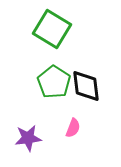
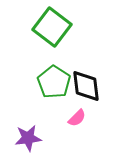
green square: moved 2 px up; rotated 6 degrees clockwise
pink semicircle: moved 4 px right, 10 px up; rotated 24 degrees clockwise
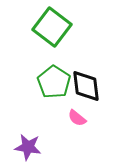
pink semicircle: rotated 84 degrees clockwise
purple star: moved 9 px down; rotated 16 degrees clockwise
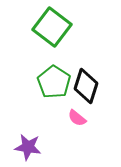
black diamond: rotated 24 degrees clockwise
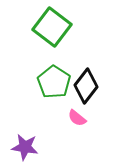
black diamond: rotated 20 degrees clockwise
purple star: moved 3 px left
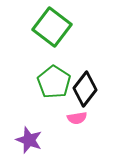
black diamond: moved 1 px left, 3 px down
pink semicircle: rotated 48 degrees counterclockwise
purple star: moved 4 px right, 7 px up; rotated 12 degrees clockwise
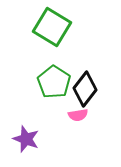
green square: rotated 6 degrees counterclockwise
pink semicircle: moved 1 px right, 3 px up
purple star: moved 3 px left, 1 px up
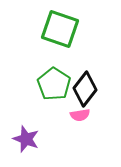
green square: moved 8 px right, 2 px down; rotated 12 degrees counterclockwise
green pentagon: moved 2 px down
pink semicircle: moved 2 px right
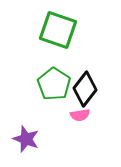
green square: moved 2 px left, 1 px down
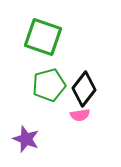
green square: moved 15 px left, 7 px down
green pentagon: moved 5 px left, 1 px down; rotated 24 degrees clockwise
black diamond: moved 1 px left
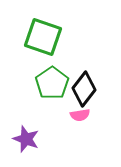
green pentagon: moved 3 px right, 2 px up; rotated 20 degrees counterclockwise
